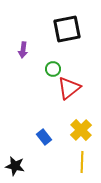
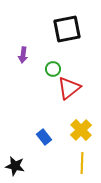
purple arrow: moved 5 px down
yellow line: moved 1 px down
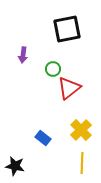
blue rectangle: moved 1 px left, 1 px down; rotated 14 degrees counterclockwise
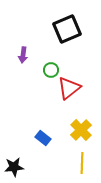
black square: rotated 12 degrees counterclockwise
green circle: moved 2 px left, 1 px down
black star: moved 1 px left, 1 px down; rotated 18 degrees counterclockwise
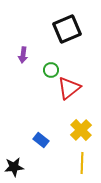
blue rectangle: moved 2 px left, 2 px down
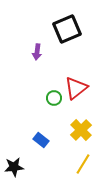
purple arrow: moved 14 px right, 3 px up
green circle: moved 3 px right, 28 px down
red triangle: moved 7 px right
yellow line: moved 1 px right, 1 px down; rotated 30 degrees clockwise
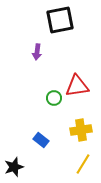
black square: moved 7 px left, 9 px up; rotated 12 degrees clockwise
red triangle: moved 1 px right, 2 px up; rotated 30 degrees clockwise
yellow cross: rotated 35 degrees clockwise
black star: rotated 12 degrees counterclockwise
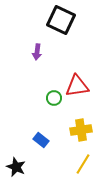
black square: moved 1 px right; rotated 36 degrees clockwise
black star: moved 2 px right; rotated 30 degrees counterclockwise
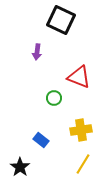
red triangle: moved 2 px right, 9 px up; rotated 30 degrees clockwise
black star: moved 4 px right; rotated 12 degrees clockwise
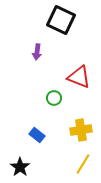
blue rectangle: moved 4 px left, 5 px up
